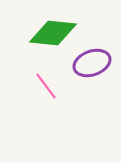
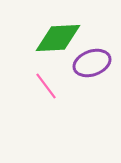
green diamond: moved 5 px right, 5 px down; rotated 9 degrees counterclockwise
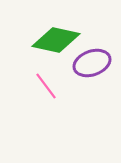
green diamond: moved 2 px left, 2 px down; rotated 15 degrees clockwise
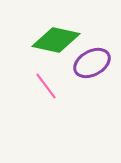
purple ellipse: rotated 9 degrees counterclockwise
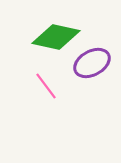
green diamond: moved 3 px up
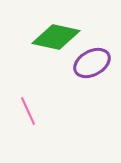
pink line: moved 18 px left, 25 px down; rotated 12 degrees clockwise
